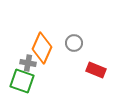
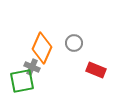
gray cross: moved 4 px right, 4 px down; rotated 14 degrees clockwise
green square: rotated 30 degrees counterclockwise
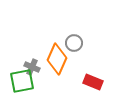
orange diamond: moved 15 px right, 11 px down
red rectangle: moved 3 px left, 12 px down
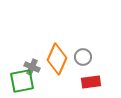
gray circle: moved 9 px right, 14 px down
red rectangle: moved 2 px left; rotated 30 degrees counterclockwise
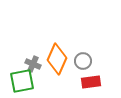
gray circle: moved 4 px down
gray cross: moved 1 px right, 3 px up
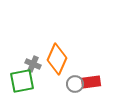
gray circle: moved 8 px left, 23 px down
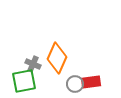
orange diamond: moved 1 px up
green square: moved 2 px right
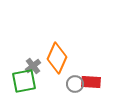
gray cross: moved 2 px down; rotated 28 degrees clockwise
red rectangle: rotated 12 degrees clockwise
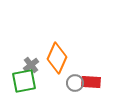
gray cross: moved 2 px left, 1 px up
gray circle: moved 1 px up
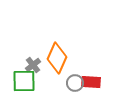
gray cross: moved 2 px right
green square: rotated 10 degrees clockwise
